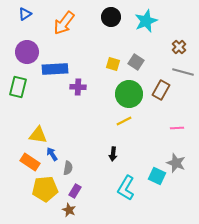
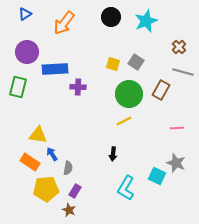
yellow pentagon: moved 1 px right
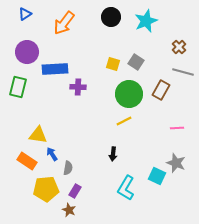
orange rectangle: moved 3 px left, 1 px up
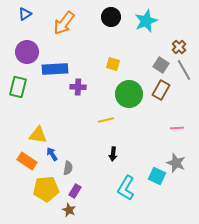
gray square: moved 25 px right, 3 px down
gray line: moved 1 px right, 2 px up; rotated 45 degrees clockwise
yellow line: moved 18 px left, 1 px up; rotated 14 degrees clockwise
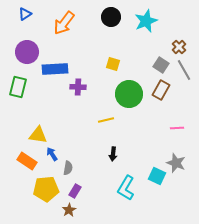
brown star: rotated 16 degrees clockwise
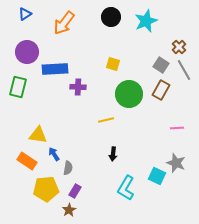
blue arrow: moved 2 px right
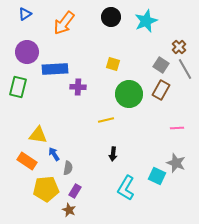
gray line: moved 1 px right, 1 px up
brown star: rotated 16 degrees counterclockwise
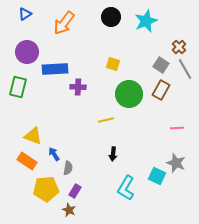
yellow triangle: moved 5 px left, 1 px down; rotated 12 degrees clockwise
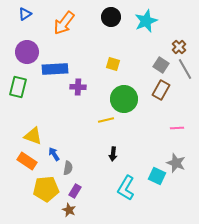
green circle: moved 5 px left, 5 px down
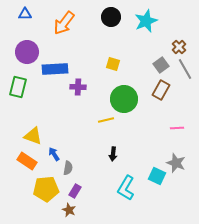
blue triangle: rotated 32 degrees clockwise
gray square: rotated 21 degrees clockwise
